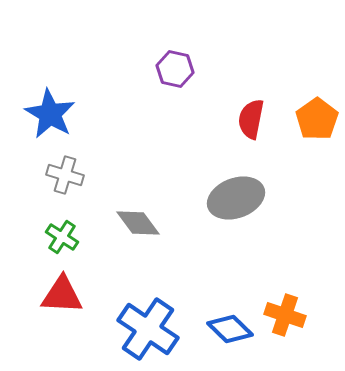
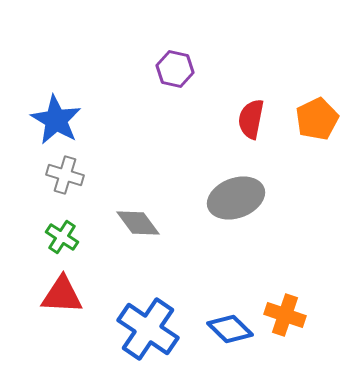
blue star: moved 6 px right, 6 px down
orange pentagon: rotated 9 degrees clockwise
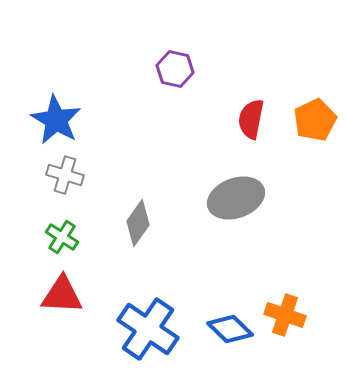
orange pentagon: moved 2 px left, 1 px down
gray diamond: rotated 72 degrees clockwise
